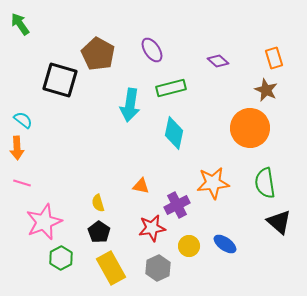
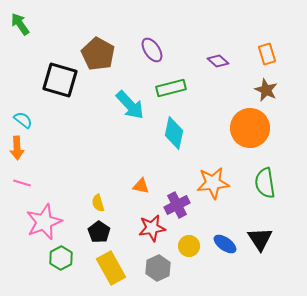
orange rectangle: moved 7 px left, 4 px up
cyan arrow: rotated 52 degrees counterclockwise
black triangle: moved 19 px left, 17 px down; rotated 16 degrees clockwise
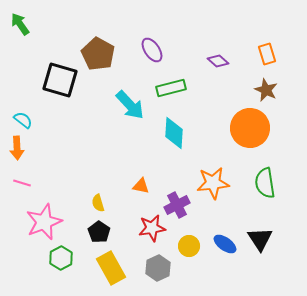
cyan diamond: rotated 8 degrees counterclockwise
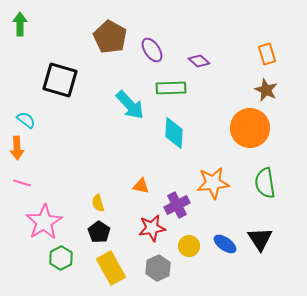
green arrow: rotated 35 degrees clockwise
brown pentagon: moved 12 px right, 17 px up
purple diamond: moved 19 px left
green rectangle: rotated 12 degrees clockwise
cyan semicircle: moved 3 px right
pink star: rotated 9 degrees counterclockwise
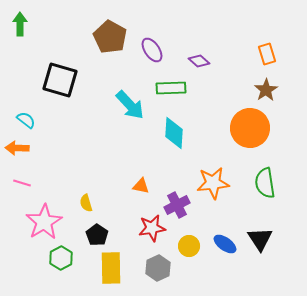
brown star: rotated 15 degrees clockwise
orange arrow: rotated 95 degrees clockwise
yellow semicircle: moved 12 px left
black pentagon: moved 2 px left, 3 px down
yellow rectangle: rotated 28 degrees clockwise
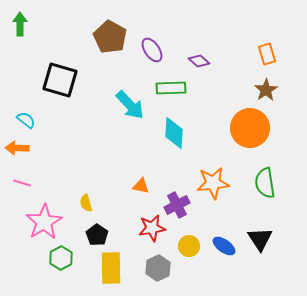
blue ellipse: moved 1 px left, 2 px down
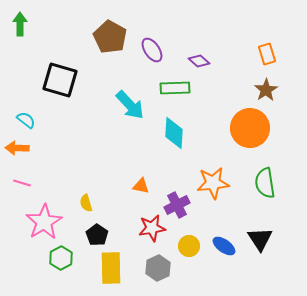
green rectangle: moved 4 px right
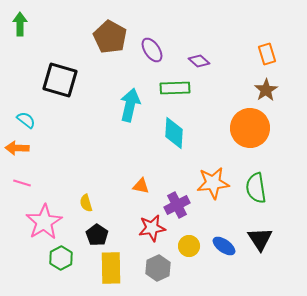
cyan arrow: rotated 124 degrees counterclockwise
green semicircle: moved 9 px left, 5 px down
